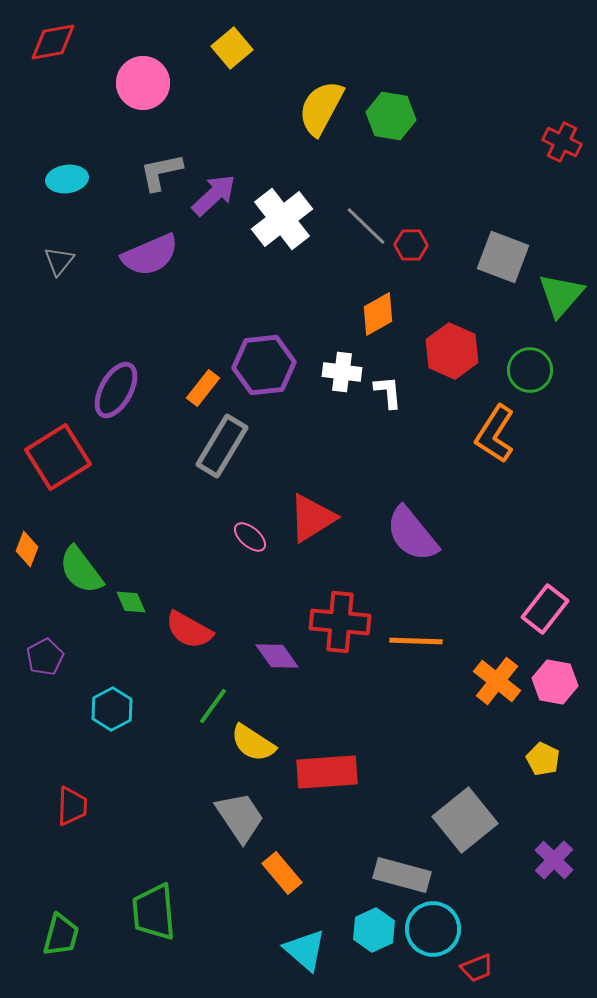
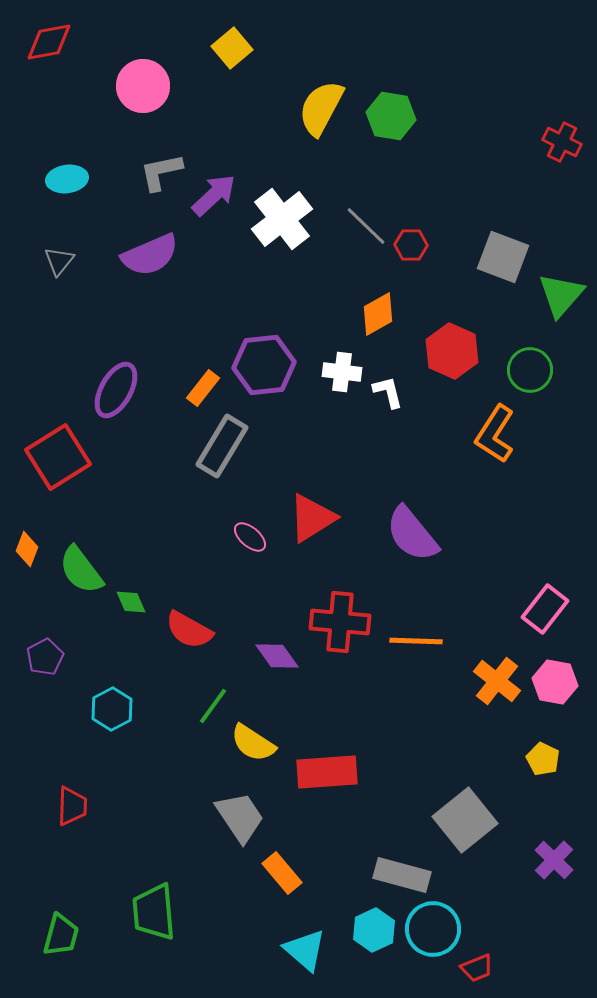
red diamond at (53, 42): moved 4 px left
pink circle at (143, 83): moved 3 px down
white L-shape at (388, 392): rotated 9 degrees counterclockwise
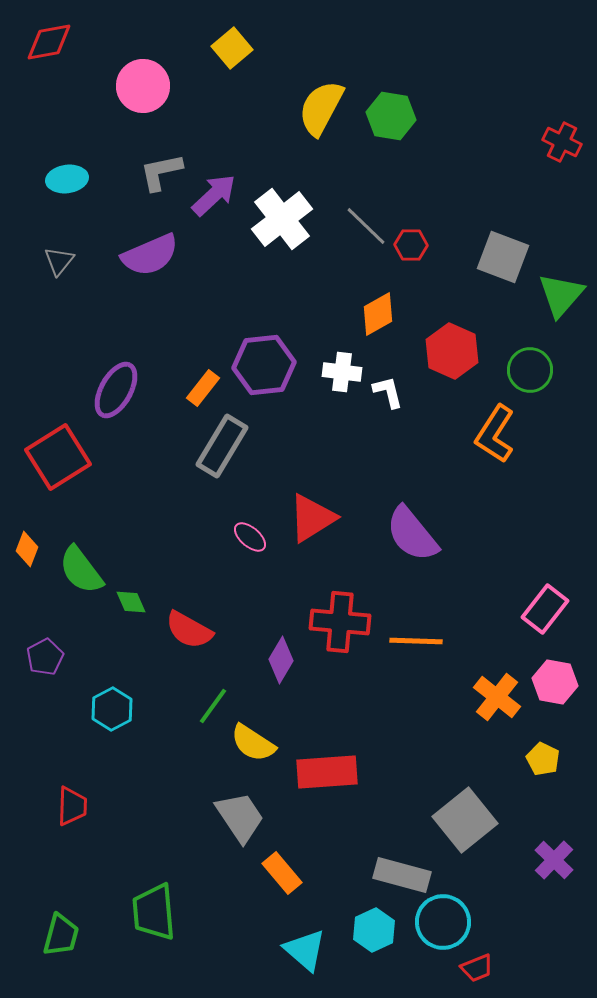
purple diamond at (277, 656): moved 4 px right, 4 px down; rotated 66 degrees clockwise
orange cross at (497, 681): moved 16 px down
cyan circle at (433, 929): moved 10 px right, 7 px up
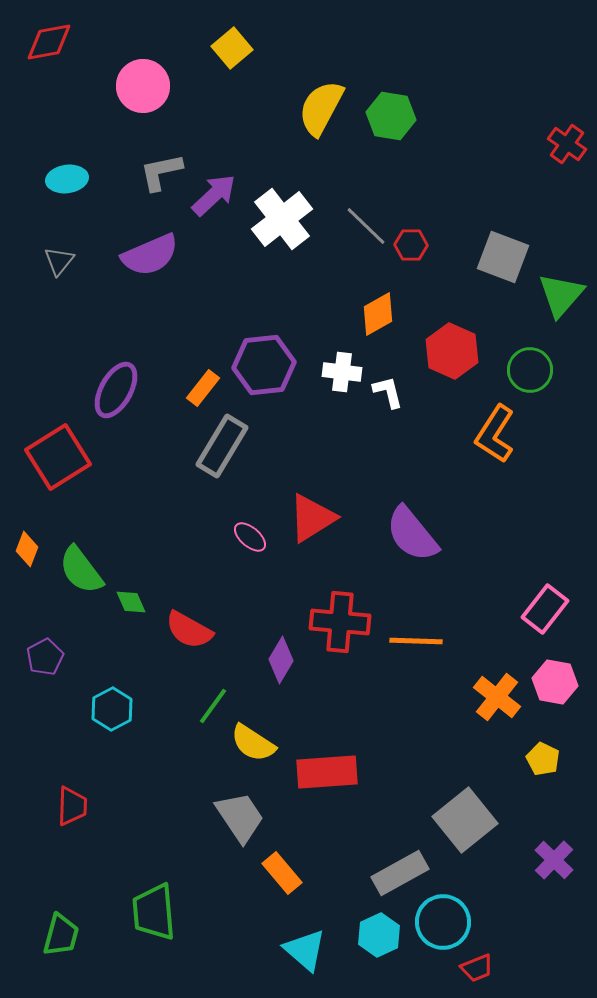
red cross at (562, 142): moved 5 px right, 2 px down; rotated 9 degrees clockwise
gray rectangle at (402, 875): moved 2 px left, 2 px up; rotated 44 degrees counterclockwise
cyan hexagon at (374, 930): moved 5 px right, 5 px down
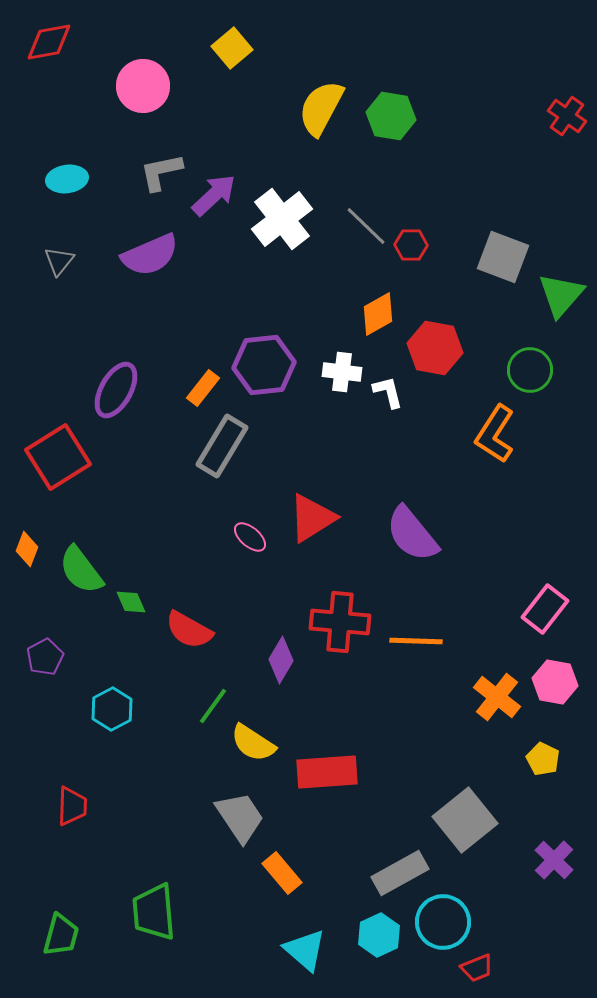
red cross at (567, 144): moved 28 px up
red hexagon at (452, 351): moved 17 px left, 3 px up; rotated 14 degrees counterclockwise
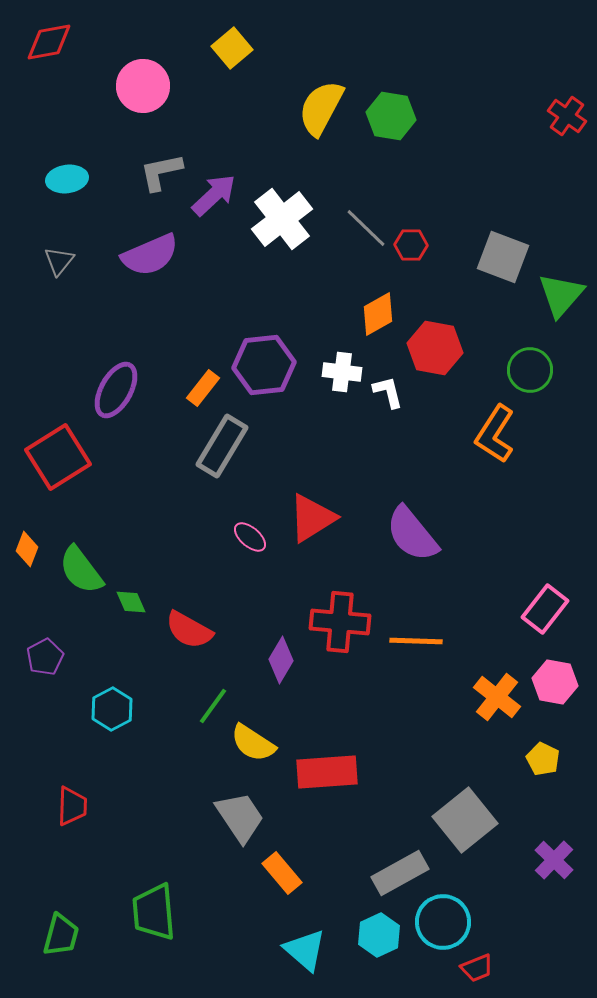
gray line at (366, 226): moved 2 px down
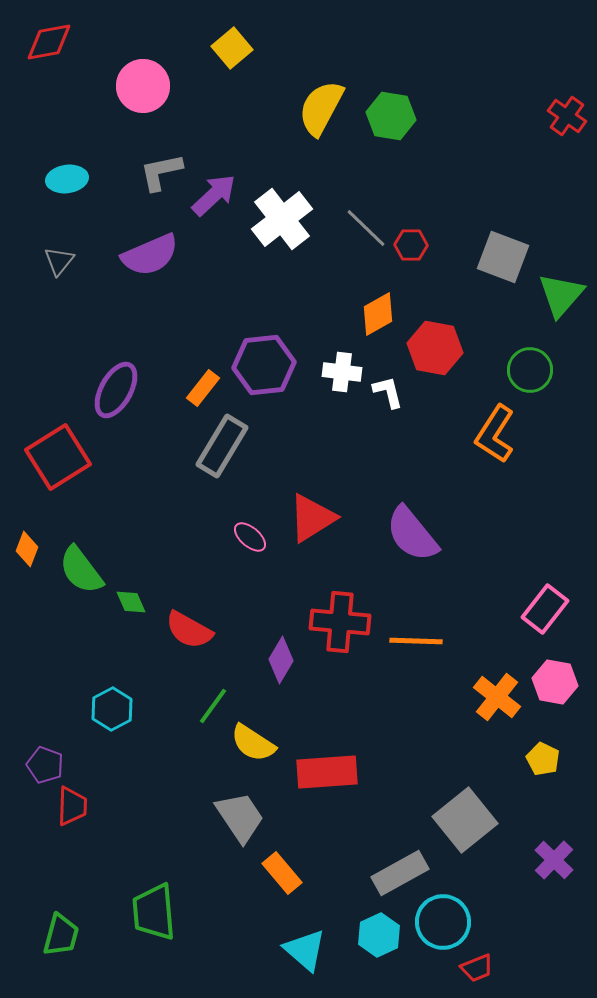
purple pentagon at (45, 657): moved 108 px down; rotated 24 degrees counterclockwise
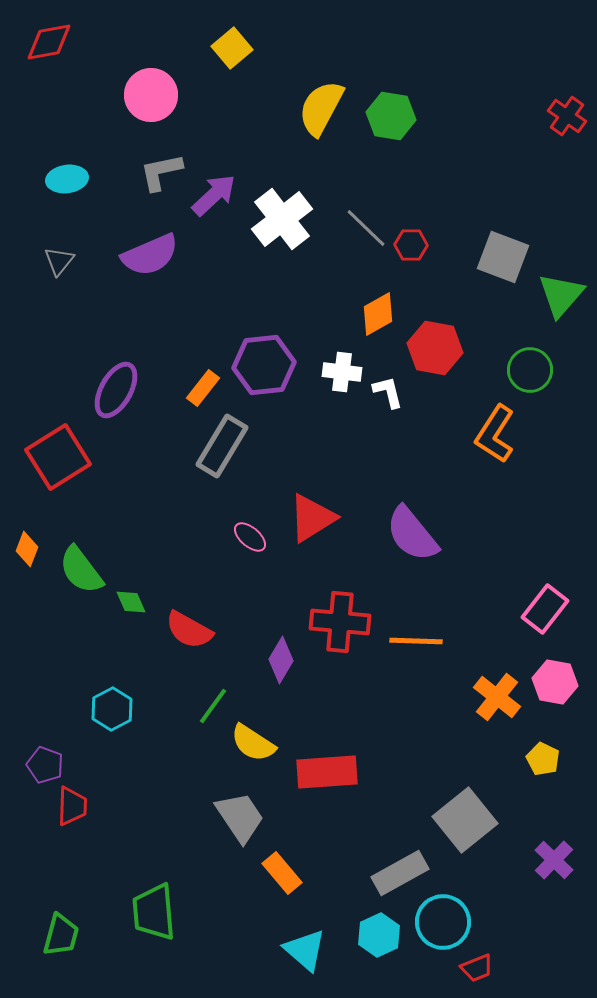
pink circle at (143, 86): moved 8 px right, 9 px down
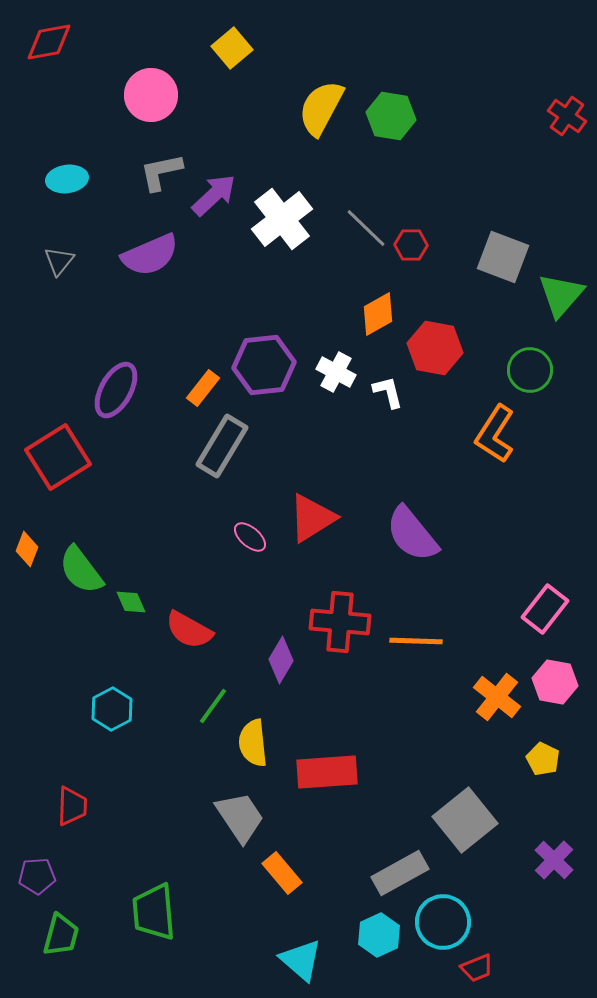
white cross at (342, 372): moved 6 px left; rotated 21 degrees clockwise
yellow semicircle at (253, 743): rotated 51 degrees clockwise
purple pentagon at (45, 765): moved 8 px left, 111 px down; rotated 24 degrees counterclockwise
cyan triangle at (305, 950): moved 4 px left, 10 px down
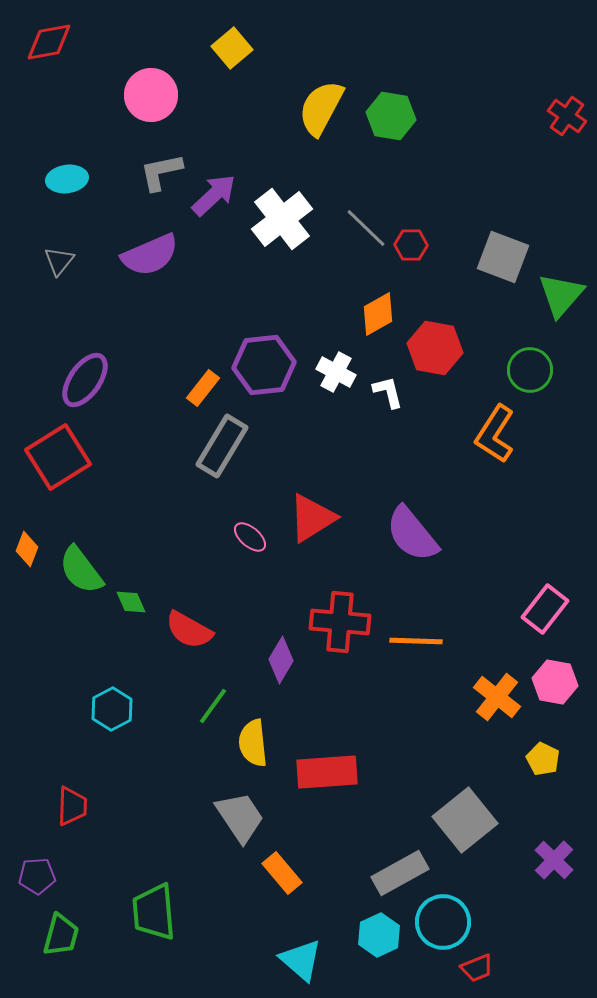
purple ellipse at (116, 390): moved 31 px left, 10 px up; rotated 6 degrees clockwise
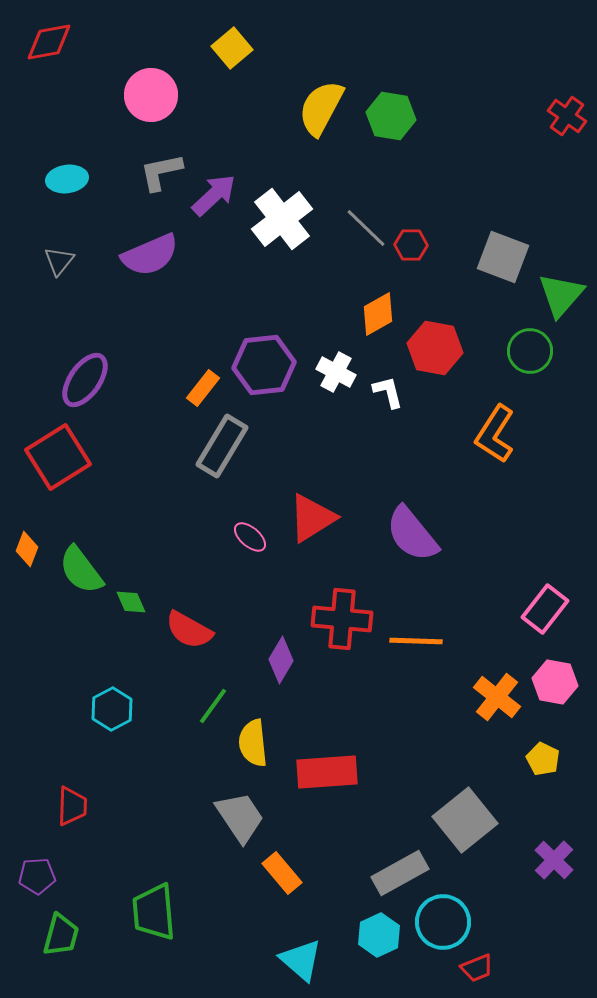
green circle at (530, 370): moved 19 px up
red cross at (340, 622): moved 2 px right, 3 px up
